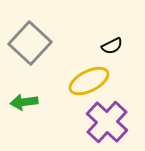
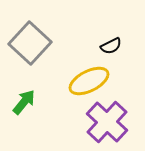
black semicircle: moved 1 px left
green arrow: rotated 136 degrees clockwise
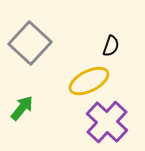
black semicircle: rotated 45 degrees counterclockwise
green arrow: moved 2 px left, 6 px down
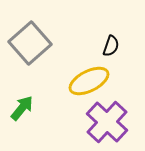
gray square: rotated 6 degrees clockwise
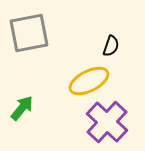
gray square: moved 1 px left, 10 px up; rotated 30 degrees clockwise
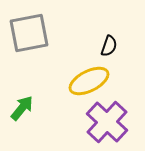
black semicircle: moved 2 px left
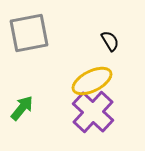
black semicircle: moved 1 px right, 5 px up; rotated 50 degrees counterclockwise
yellow ellipse: moved 3 px right
purple cross: moved 14 px left, 10 px up
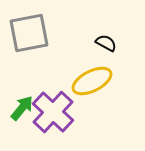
black semicircle: moved 4 px left, 2 px down; rotated 30 degrees counterclockwise
purple cross: moved 40 px left
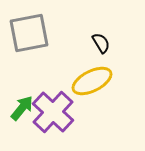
black semicircle: moved 5 px left; rotated 30 degrees clockwise
